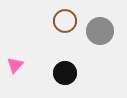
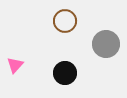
gray circle: moved 6 px right, 13 px down
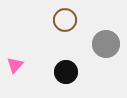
brown circle: moved 1 px up
black circle: moved 1 px right, 1 px up
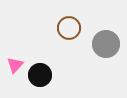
brown circle: moved 4 px right, 8 px down
black circle: moved 26 px left, 3 px down
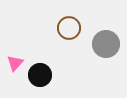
pink triangle: moved 2 px up
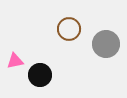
brown circle: moved 1 px down
pink triangle: moved 2 px up; rotated 36 degrees clockwise
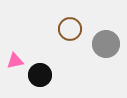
brown circle: moved 1 px right
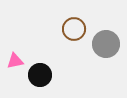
brown circle: moved 4 px right
